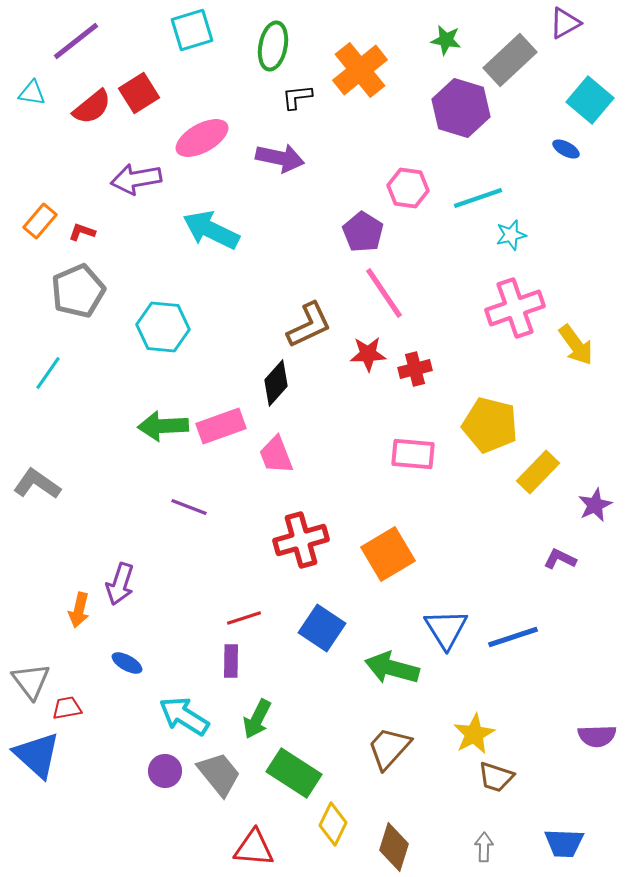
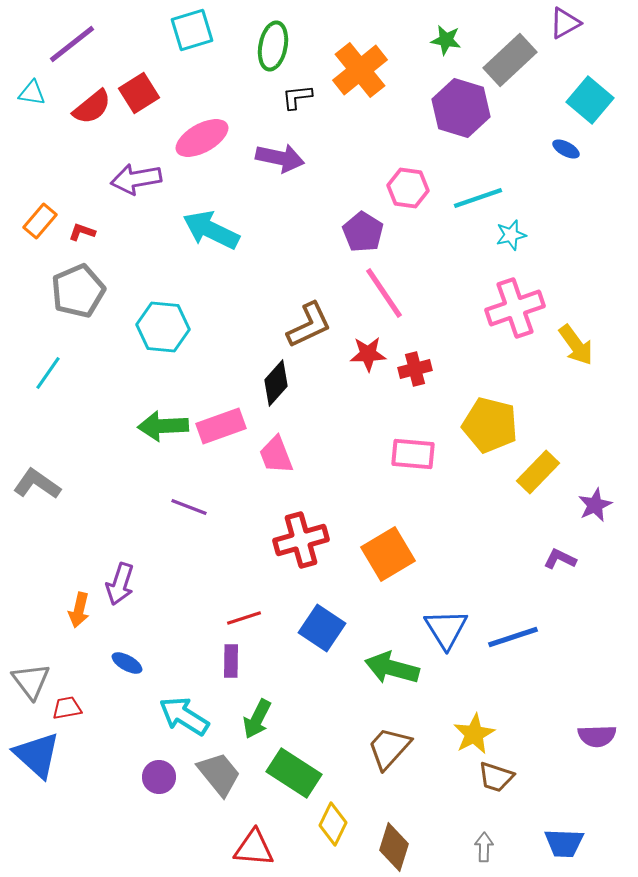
purple line at (76, 41): moved 4 px left, 3 px down
purple circle at (165, 771): moved 6 px left, 6 px down
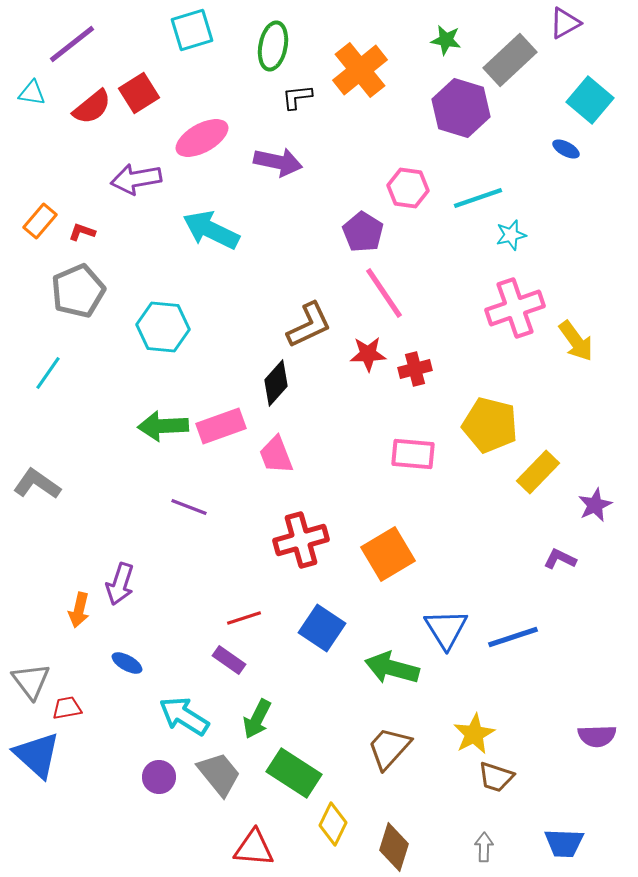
purple arrow at (280, 158): moved 2 px left, 4 px down
yellow arrow at (576, 345): moved 4 px up
purple rectangle at (231, 661): moved 2 px left, 1 px up; rotated 56 degrees counterclockwise
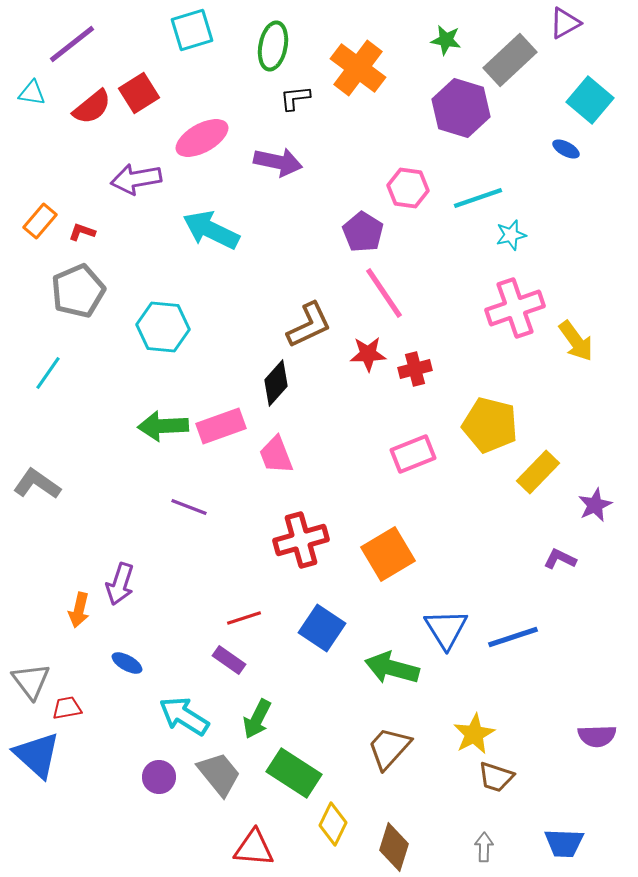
orange cross at (360, 70): moved 2 px left, 2 px up; rotated 14 degrees counterclockwise
black L-shape at (297, 97): moved 2 px left, 1 px down
pink rectangle at (413, 454): rotated 27 degrees counterclockwise
